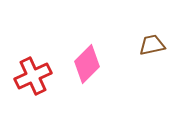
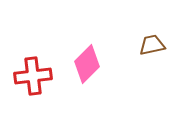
red cross: rotated 18 degrees clockwise
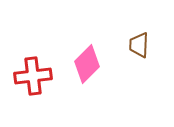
brown trapezoid: moved 13 px left; rotated 76 degrees counterclockwise
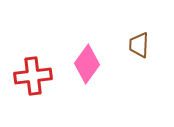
pink diamond: rotated 9 degrees counterclockwise
